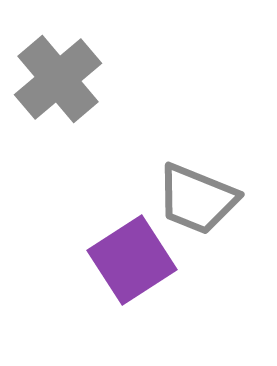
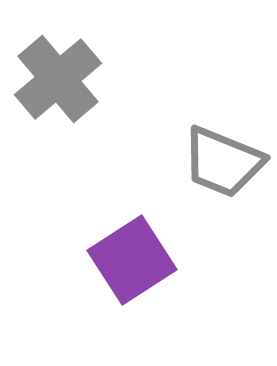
gray trapezoid: moved 26 px right, 37 px up
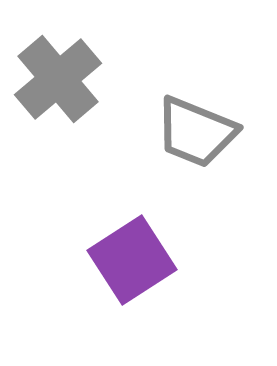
gray trapezoid: moved 27 px left, 30 px up
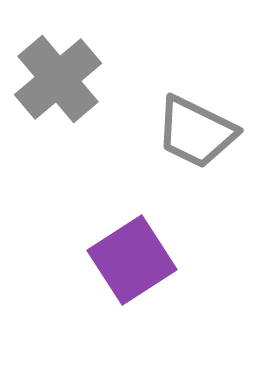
gray trapezoid: rotated 4 degrees clockwise
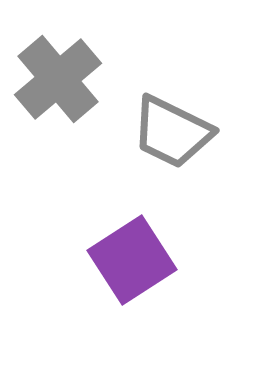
gray trapezoid: moved 24 px left
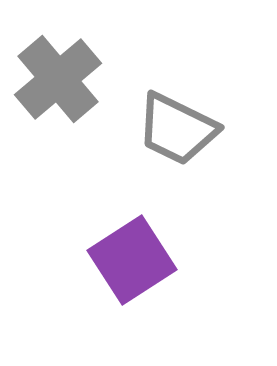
gray trapezoid: moved 5 px right, 3 px up
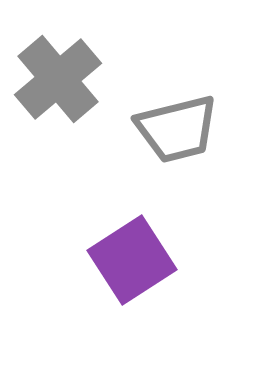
gray trapezoid: rotated 40 degrees counterclockwise
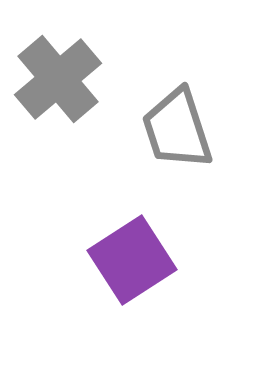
gray trapezoid: rotated 86 degrees clockwise
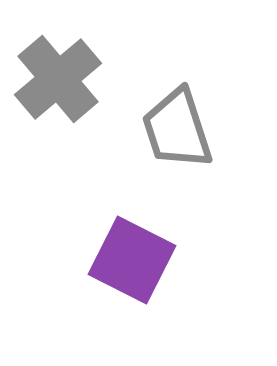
purple square: rotated 30 degrees counterclockwise
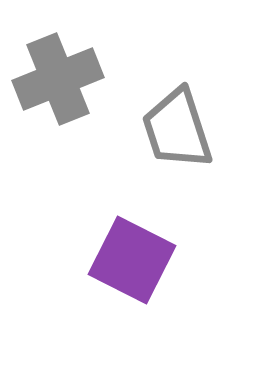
gray cross: rotated 18 degrees clockwise
